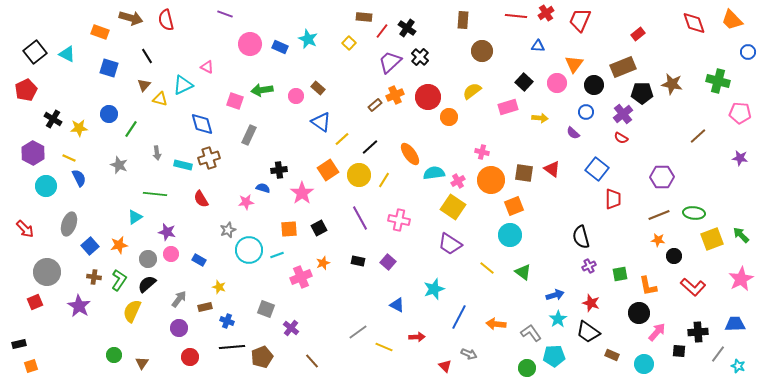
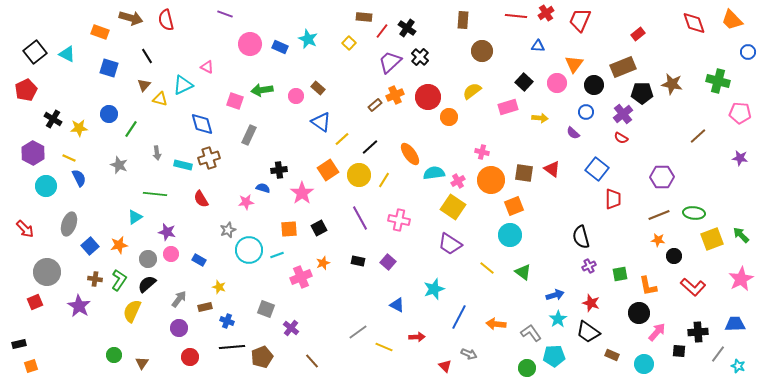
brown cross at (94, 277): moved 1 px right, 2 px down
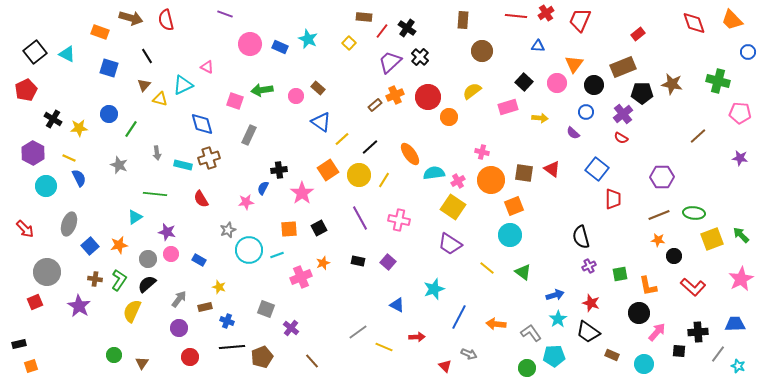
blue semicircle at (263, 188): rotated 80 degrees counterclockwise
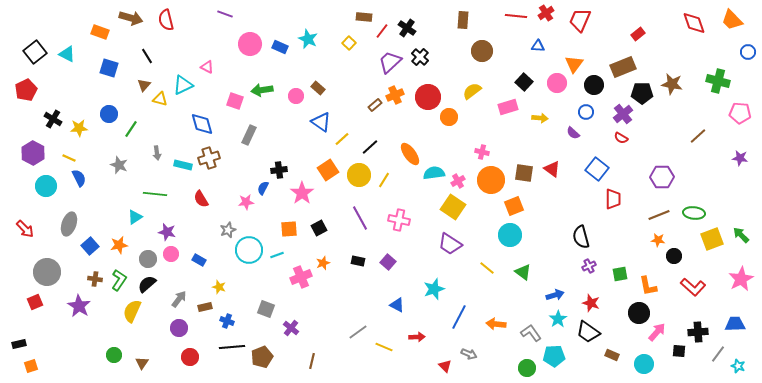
brown line at (312, 361): rotated 56 degrees clockwise
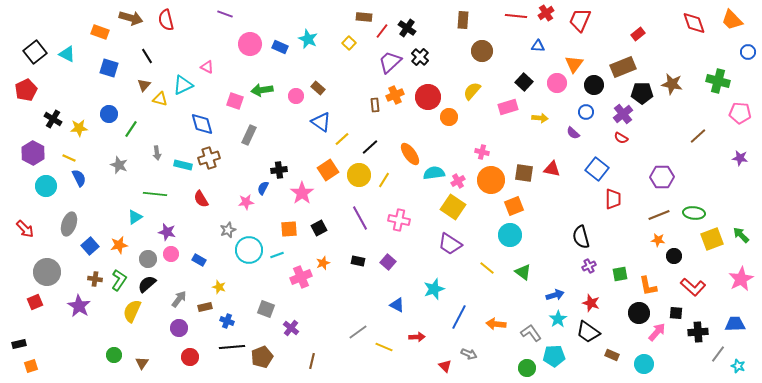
yellow semicircle at (472, 91): rotated 12 degrees counterclockwise
brown rectangle at (375, 105): rotated 56 degrees counterclockwise
red triangle at (552, 169): rotated 24 degrees counterclockwise
black square at (679, 351): moved 3 px left, 38 px up
